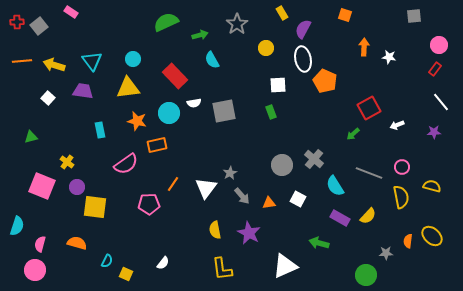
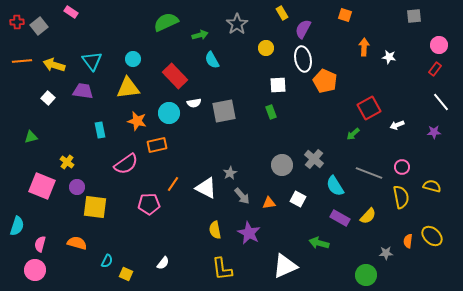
white triangle at (206, 188): rotated 40 degrees counterclockwise
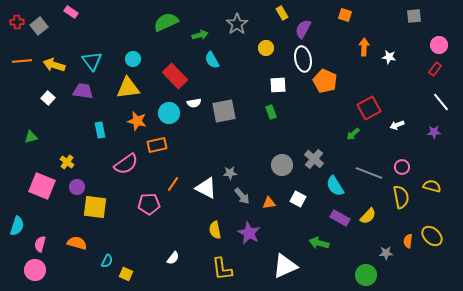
gray star at (230, 173): rotated 24 degrees clockwise
white semicircle at (163, 263): moved 10 px right, 5 px up
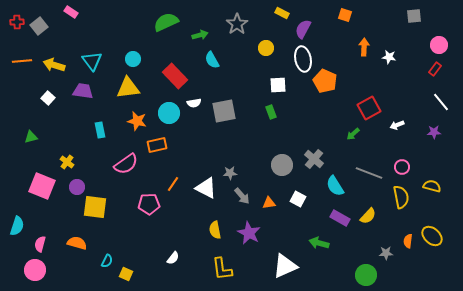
yellow rectangle at (282, 13): rotated 32 degrees counterclockwise
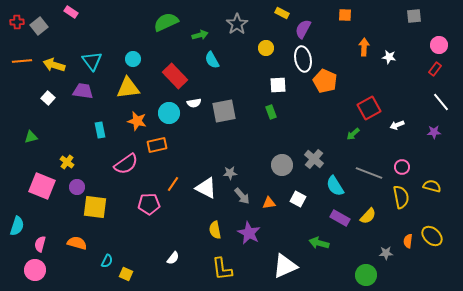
orange square at (345, 15): rotated 16 degrees counterclockwise
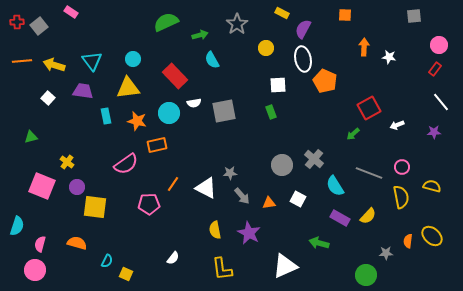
cyan rectangle at (100, 130): moved 6 px right, 14 px up
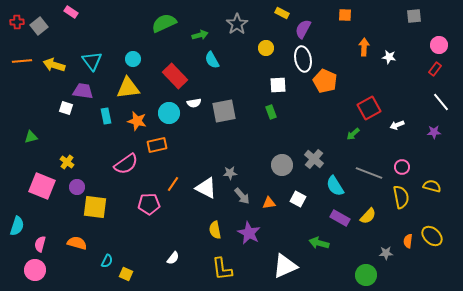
green semicircle at (166, 22): moved 2 px left, 1 px down
white square at (48, 98): moved 18 px right, 10 px down; rotated 24 degrees counterclockwise
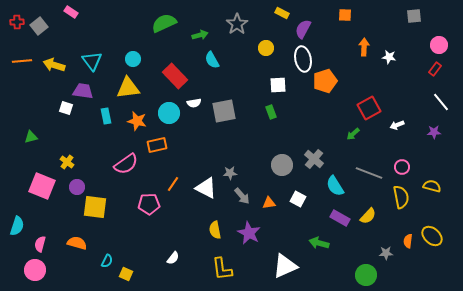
orange pentagon at (325, 81): rotated 30 degrees clockwise
